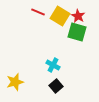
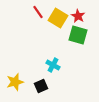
red line: rotated 32 degrees clockwise
yellow square: moved 2 px left, 2 px down
green square: moved 1 px right, 3 px down
black square: moved 15 px left; rotated 16 degrees clockwise
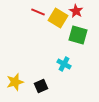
red line: rotated 32 degrees counterclockwise
red star: moved 2 px left, 5 px up
cyan cross: moved 11 px right, 1 px up
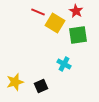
yellow square: moved 3 px left, 5 px down
green square: rotated 24 degrees counterclockwise
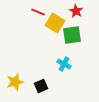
green square: moved 6 px left
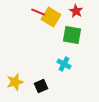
yellow square: moved 4 px left, 6 px up
green square: rotated 18 degrees clockwise
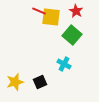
red line: moved 1 px right, 1 px up
yellow square: rotated 24 degrees counterclockwise
green square: rotated 30 degrees clockwise
black square: moved 1 px left, 4 px up
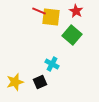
cyan cross: moved 12 px left
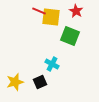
green square: moved 2 px left, 1 px down; rotated 18 degrees counterclockwise
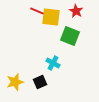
red line: moved 2 px left
cyan cross: moved 1 px right, 1 px up
